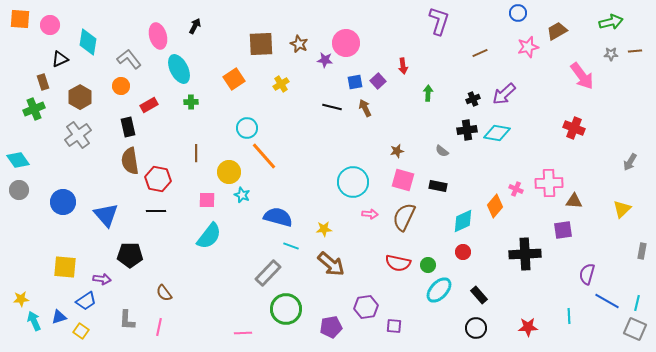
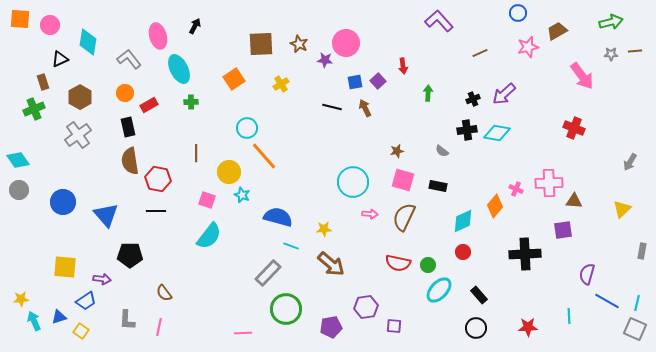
purple L-shape at (439, 21): rotated 60 degrees counterclockwise
orange circle at (121, 86): moved 4 px right, 7 px down
pink square at (207, 200): rotated 18 degrees clockwise
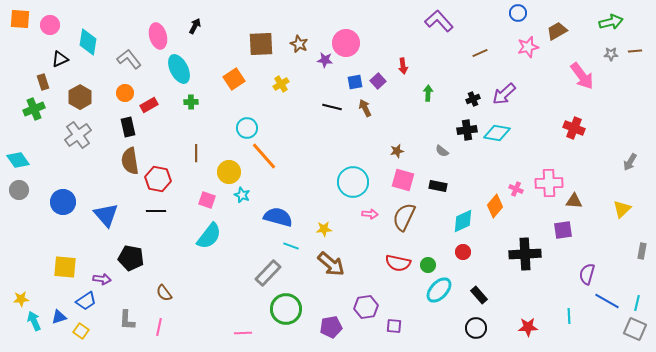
black pentagon at (130, 255): moved 1 px right, 3 px down; rotated 10 degrees clockwise
